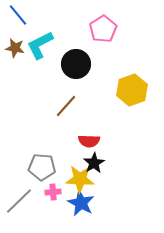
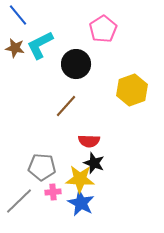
black star: rotated 20 degrees counterclockwise
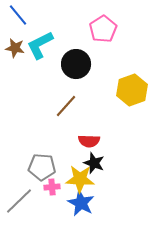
pink cross: moved 1 px left, 5 px up
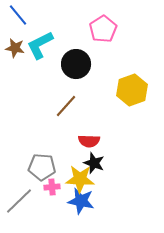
blue star: moved 2 px up; rotated 16 degrees counterclockwise
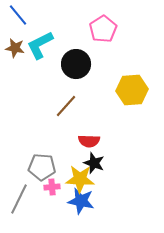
yellow hexagon: rotated 16 degrees clockwise
gray line: moved 2 px up; rotated 20 degrees counterclockwise
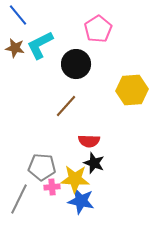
pink pentagon: moved 5 px left
yellow star: moved 5 px left
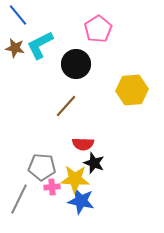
red semicircle: moved 6 px left, 3 px down
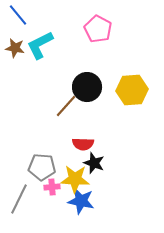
pink pentagon: rotated 12 degrees counterclockwise
black circle: moved 11 px right, 23 px down
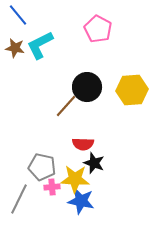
gray pentagon: rotated 8 degrees clockwise
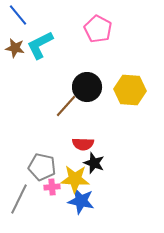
yellow hexagon: moved 2 px left; rotated 8 degrees clockwise
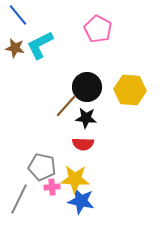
black star: moved 8 px left, 45 px up; rotated 15 degrees counterclockwise
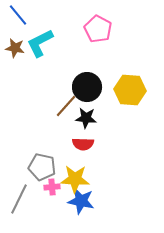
cyan L-shape: moved 2 px up
